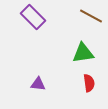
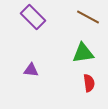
brown line: moved 3 px left, 1 px down
purple triangle: moved 7 px left, 14 px up
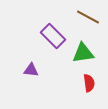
purple rectangle: moved 20 px right, 19 px down
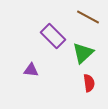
green triangle: rotated 35 degrees counterclockwise
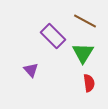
brown line: moved 3 px left, 4 px down
green triangle: rotated 15 degrees counterclockwise
purple triangle: rotated 42 degrees clockwise
